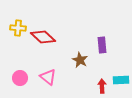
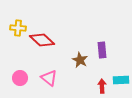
red diamond: moved 1 px left, 3 px down
purple rectangle: moved 5 px down
pink triangle: moved 1 px right, 1 px down
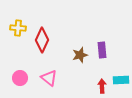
red diamond: rotated 70 degrees clockwise
brown star: moved 5 px up; rotated 28 degrees clockwise
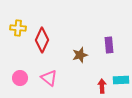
purple rectangle: moved 7 px right, 5 px up
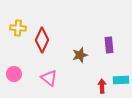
pink circle: moved 6 px left, 4 px up
